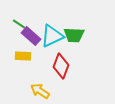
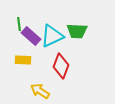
green line: rotated 48 degrees clockwise
green trapezoid: moved 3 px right, 4 px up
yellow rectangle: moved 4 px down
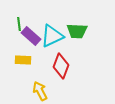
yellow arrow: rotated 30 degrees clockwise
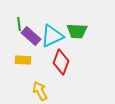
red diamond: moved 4 px up
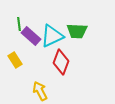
yellow rectangle: moved 8 px left; rotated 56 degrees clockwise
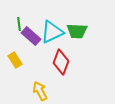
cyan triangle: moved 4 px up
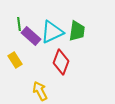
green trapezoid: rotated 85 degrees counterclockwise
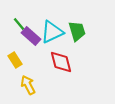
green line: rotated 32 degrees counterclockwise
green trapezoid: rotated 25 degrees counterclockwise
red diamond: rotated 35 degrees counterclockwise
yellow arrow: moved 12 px left, 6 px up
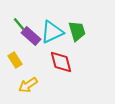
yellow arrow: rotated 96 degrees counterclockwise
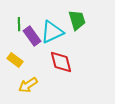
green line: rotated 40 degrees clockwise
green trapezoid: moved 11 px up
purple rectangle: moved 1 px right; rotated 12 degrees clockwise
yellow rectangle: rotated 21 degrees counterclockwise
